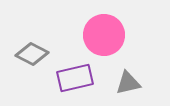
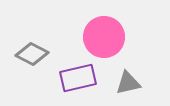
pink circle: moved 2 px down
purple rectangle: moved 3 px right
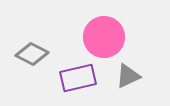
gray triangle: moved 7 px up; rotated 12 degrees counterclockwise
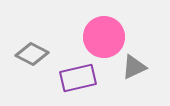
gray triangle: moved 6 px right, 9 px up
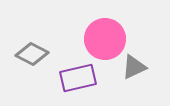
pink circle: moved 1 px right, 2 px down
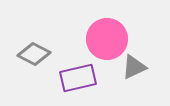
pink circle: moved 2 px right
gray diamond: moved 2 px right
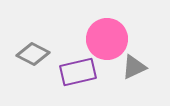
gray diamond: moved 1 px left
purple rectangle: moved 6 px up
